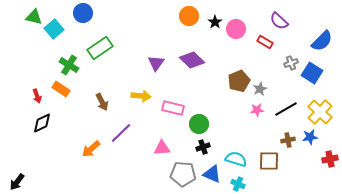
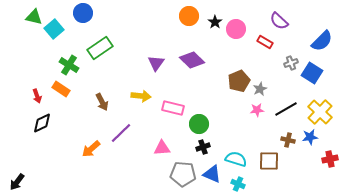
brown cross: rotated 24 degrees clockwise
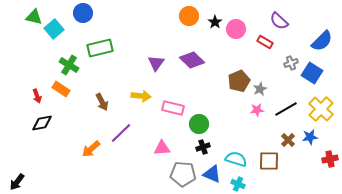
green rectangle: rotated 20 degrees clockwise
yellow cross: moved 1 px right, 3 px up
black diamond: rotated 15 degrees clockwise
brown cross: rotated 32 degrees clockwise
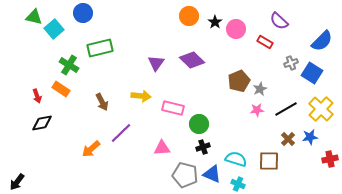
brown cross: moved 1 px up
gray pentagon: moved 2 px right, 1 px down; rotated 10 degrees clockwise
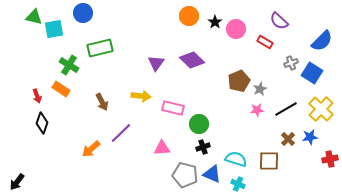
cyan square: rotated 30 degrees clockwise
black diamond: rotated 60 degrees counterclockwise
